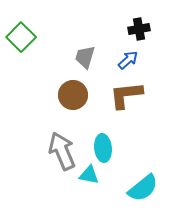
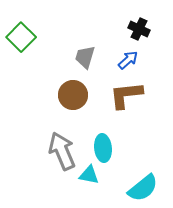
black cross: rotated 35 degrees clockwise
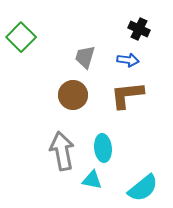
blue arrow: rotated 50 degrees clockwise
brown L-shape: moved 1 px right
gray arrow: rotated 12 degrees clockwise
cyan triangle: moved 3 px right, 5 px down
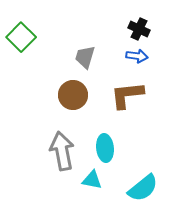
blue arrow: moved 9 px right, 4 px up
cyan ellipse: moved 2 px right
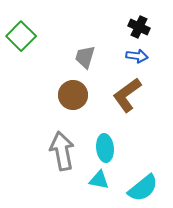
black cross: moved 2 px up
green square: moved 1 px up
brown L-shape: rotated 30 degrees counterclockwise
cyan triangle: moved 7 px right
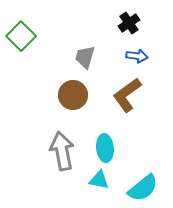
black cross: moved 10 px left, 4 px up; rotated 30 degrees clockwise
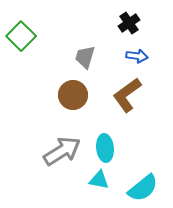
gray arrow: rotated 69 degrees clockwise
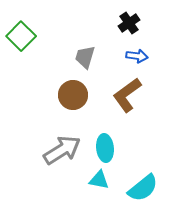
gray arrow: moved 1 px up
